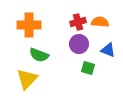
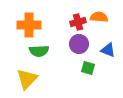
orange semicircle: moved 1 px left, 5 px up
green semicircle: moved 4 px up; rotated 24 degrees counterclockwise
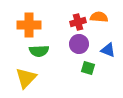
yellow triangle: moved 1 px left, 1 px up
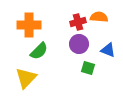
green semicircle: rotated 42 degrees counterclockwise
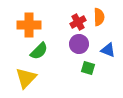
orange semicircle: rotated 84 degrees clockwise
red cross: rotated 14 degrees counterclockwise
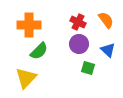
orange semicircle: moved 7 px right, 3 px down; rotated 36 degrees counterclockwise
red cross: rotated 35 degrees counterclockwise
blue triangle: rotated 21 degrees clockwise
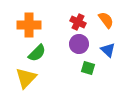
green semicircle: moved 2 px left, 2 px down
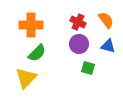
orange cross: moved 2 px right
blue triangle: moved 4 px up; rotated 28 degrees counterclockwise
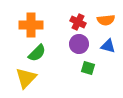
orange semicircle: rotated 120 degrees clockwise
